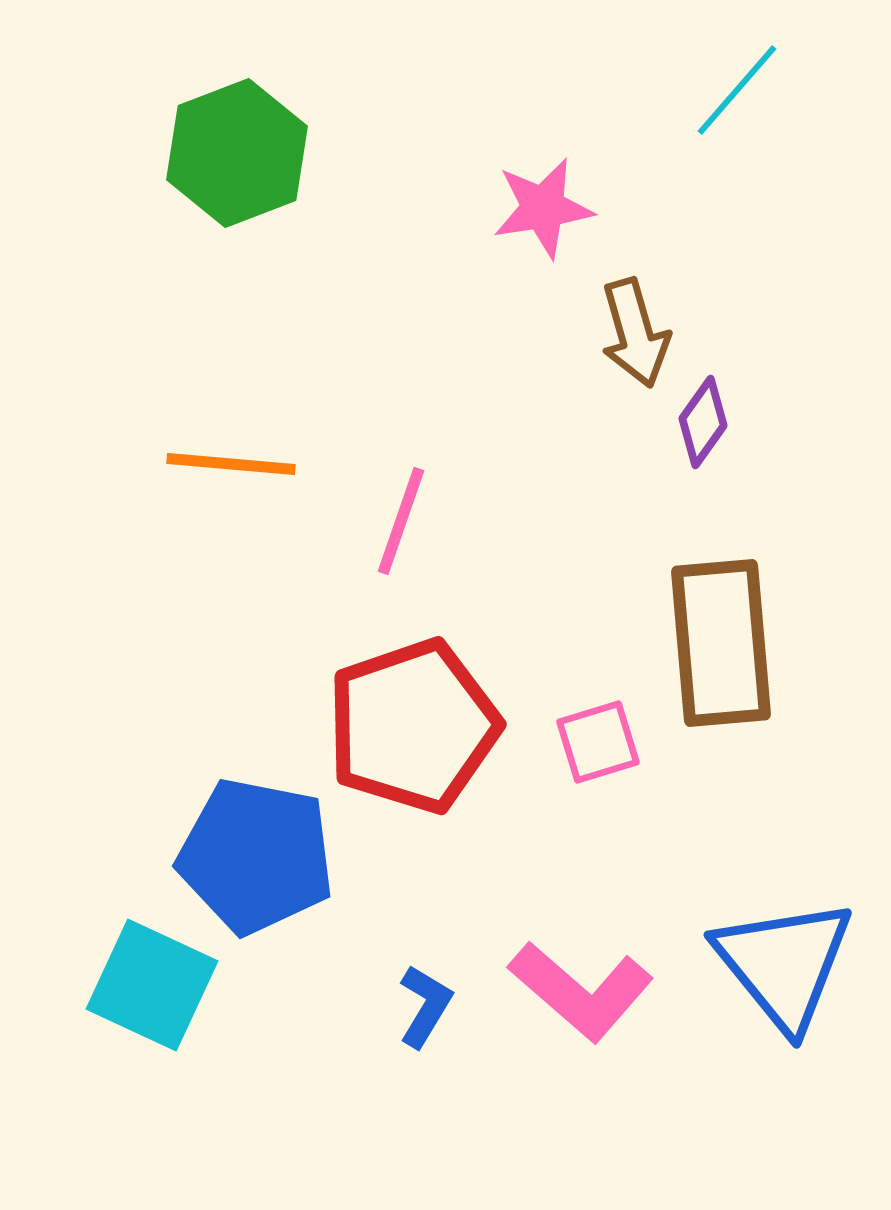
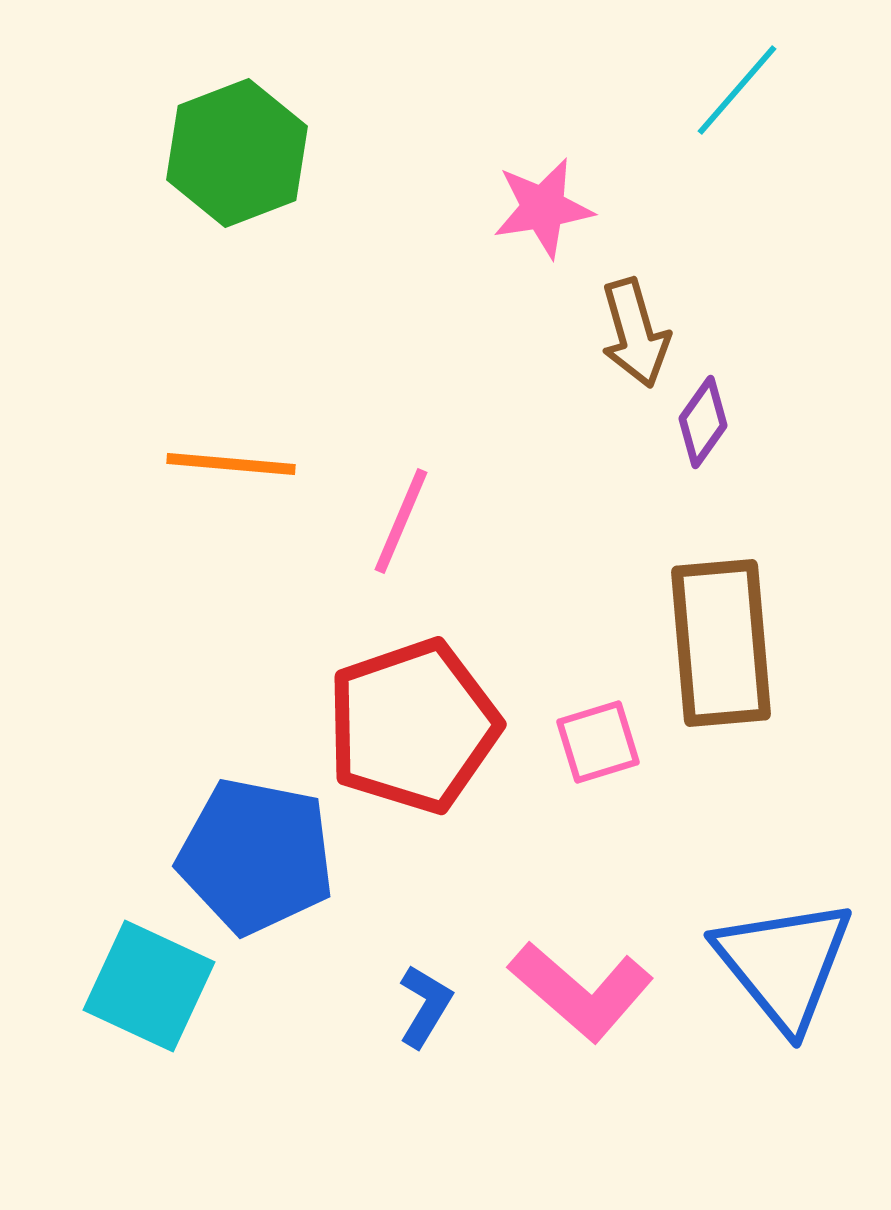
pink line: rotated 4 degrees clockwise
cyan square: moved 3 px left, 1 px down
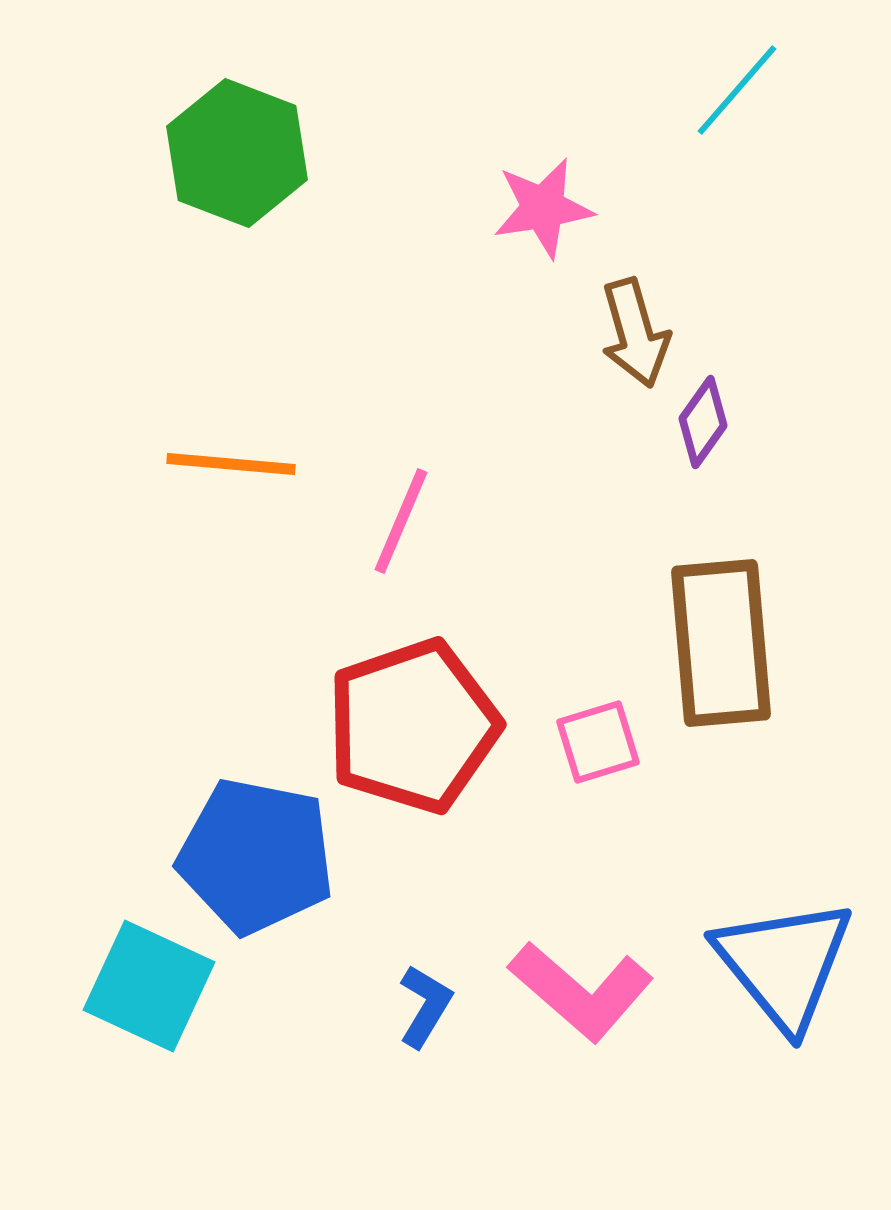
green hexagon: rotated 18 degrees counterclockwise
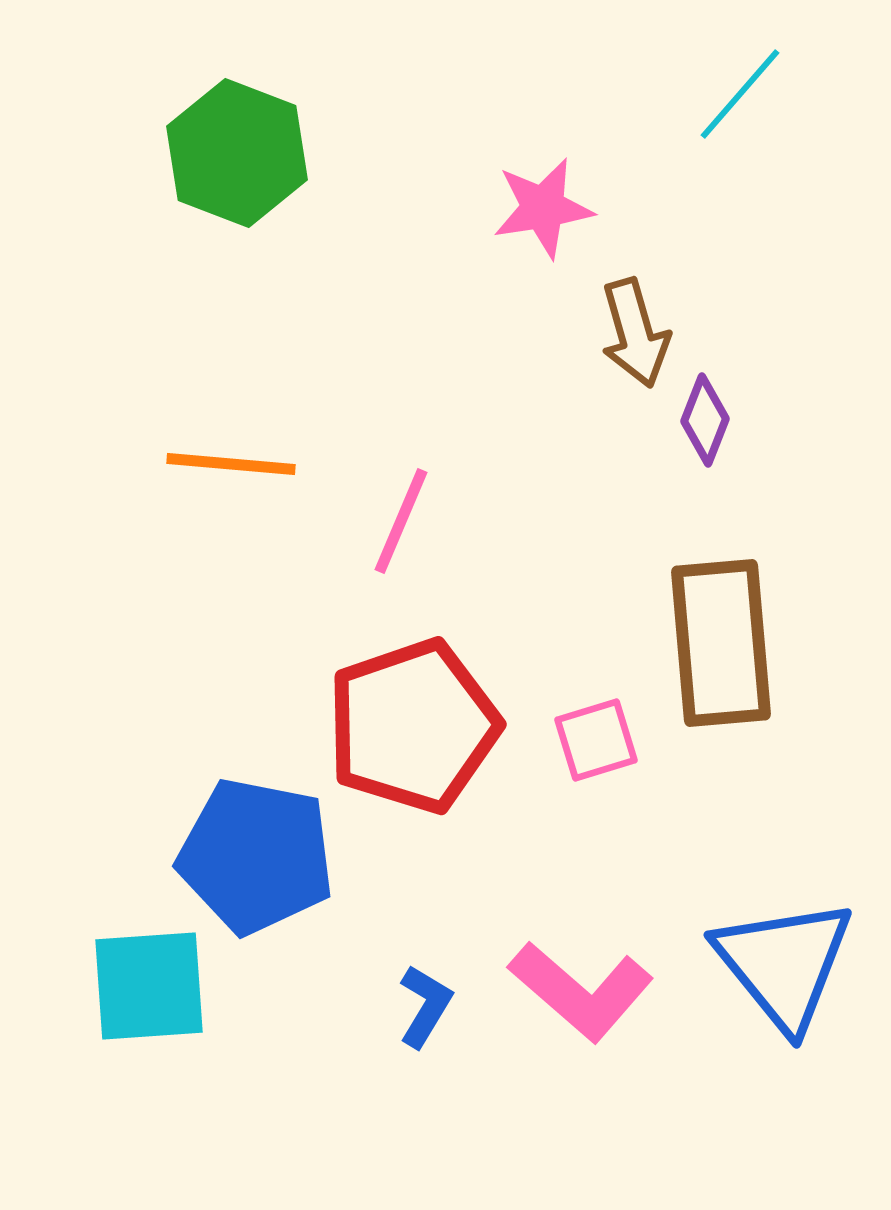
cyan line: moved 3 px right, 4 px down
purple diamond: moved 2 px right, 2 px up; rotated 14 degrees counterclockwise
pink square: moved 2 px left, 2 px up
cyan square: rotated 29 degrees counterclockwise
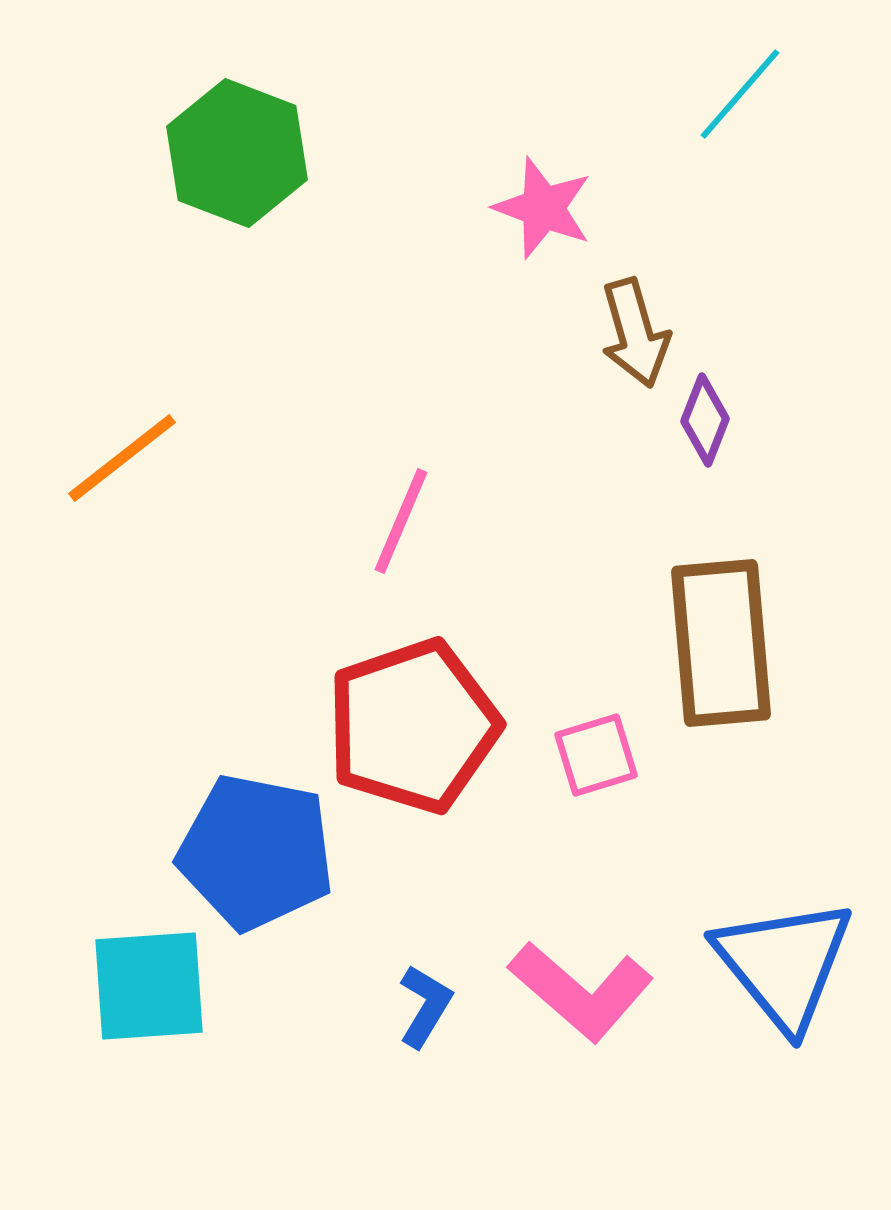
pink star: rotated 30 degrees clockwise
orange line: moved 109 px left, 6 px up; rotated 43 degrees counterclockwise
pink square: moved 15 px down
blue pentagon: moved 4 px up
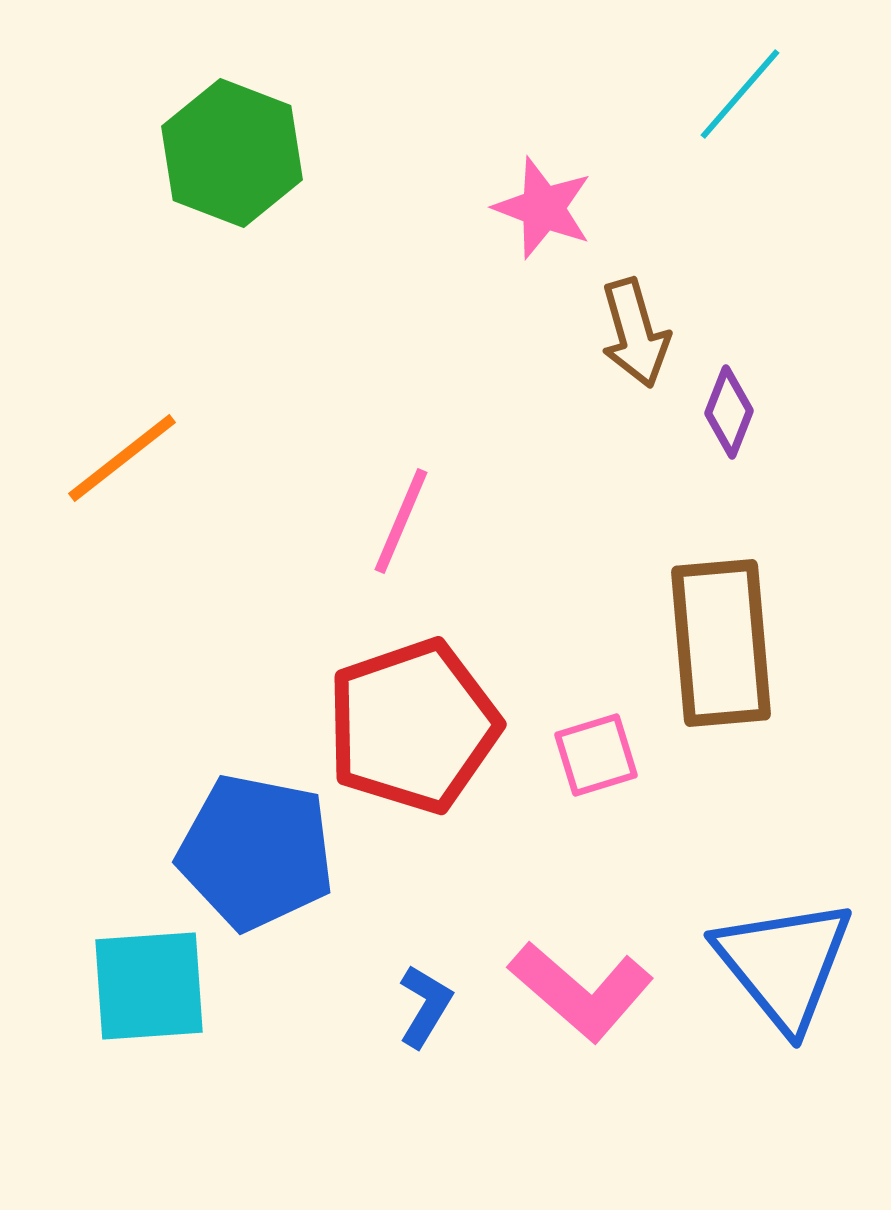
green hexagon: moved 5 px left
purple diamond: moved 24 px right, 8 px up
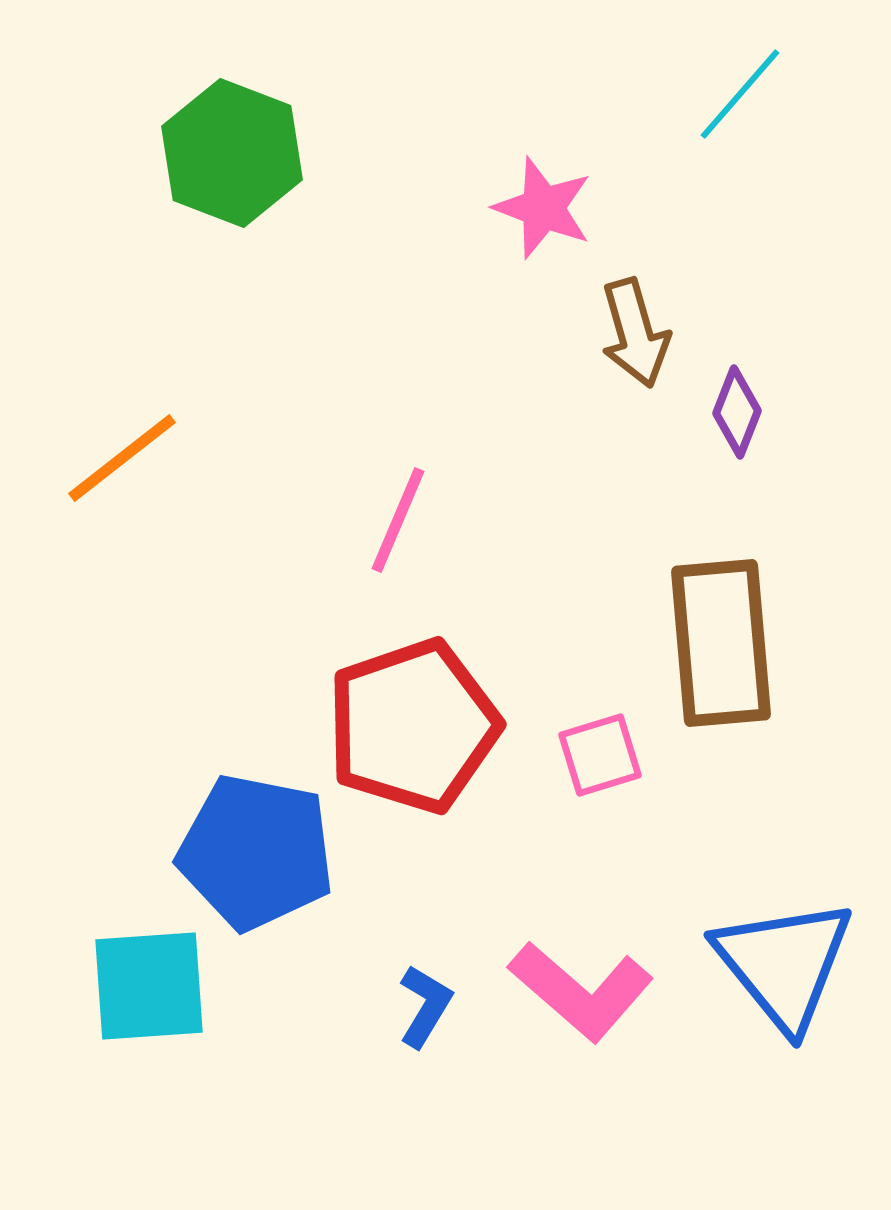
purple diamond: moved 8 px right
pink line: moved 3 px left, 1 px up
pink square: moved 4 px right
